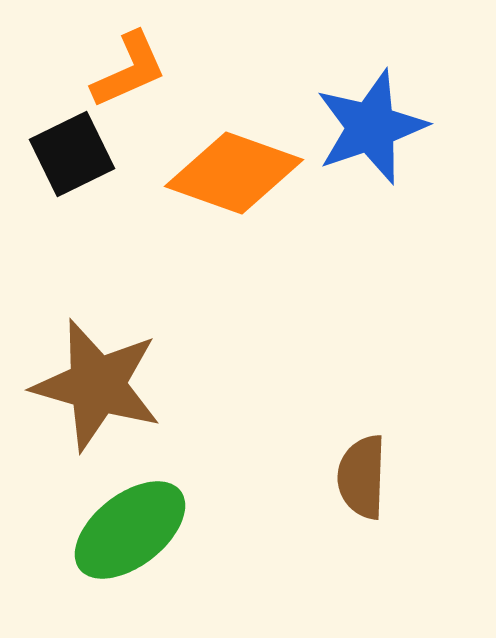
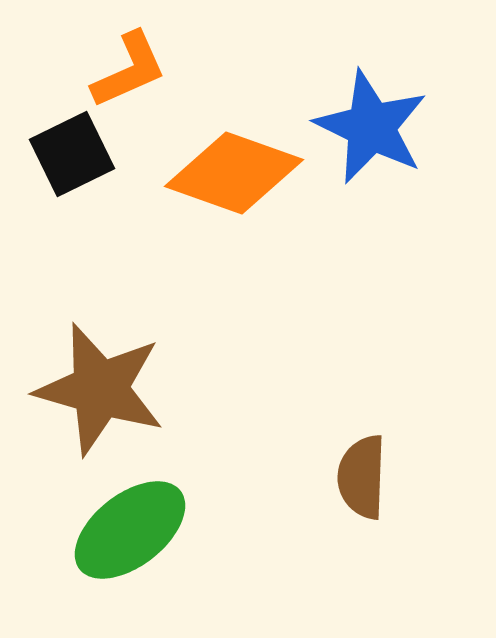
blue star: rotated 27 degrees counterclockwise
brown star: moved 3 px right, 4 px down
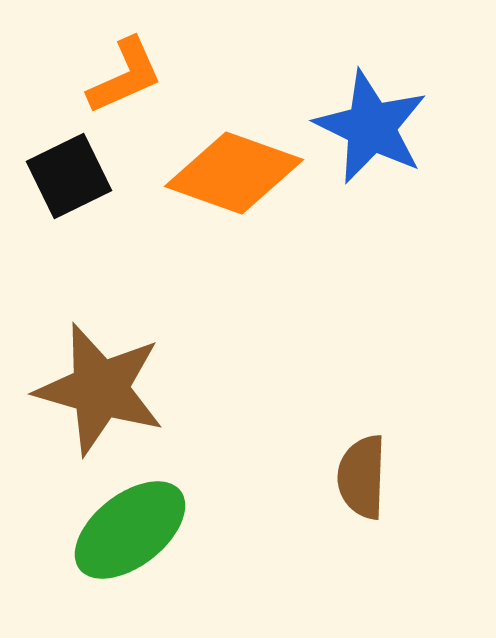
orange L-shape: moved 4 px left, 6 px down
black square: moved 3 px left, 22 px down
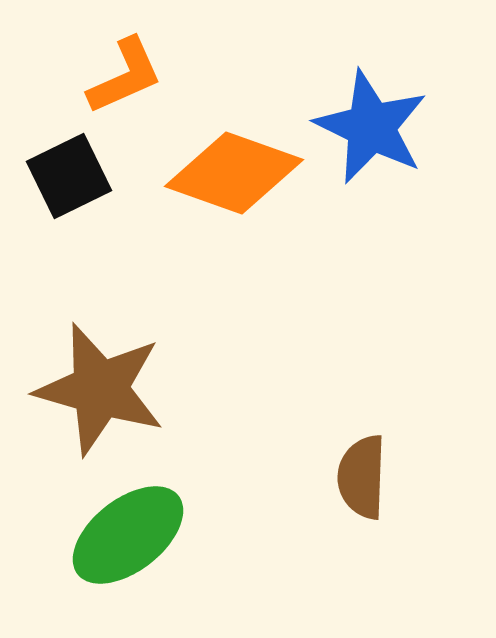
green ellipse: moved 2 px left, 5 px down
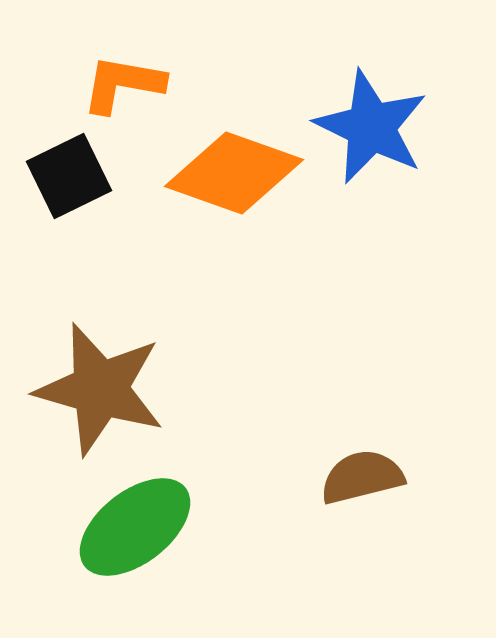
orange L-shape: moved 2 px left, 8 px down; rotated 146 degrees counterclockwise
brown semicircle: rotated 74 degrees clockwise
green ellipse: moved 7 px right, 8 px up
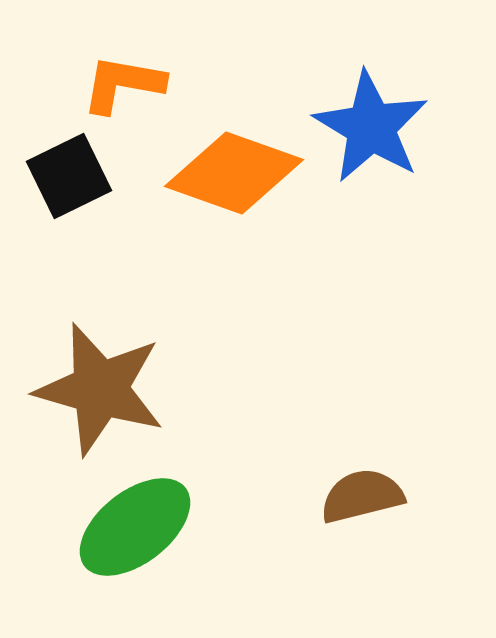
blue star: rotated 5 degrees clockwise
brown semicircle: moved 19 px down
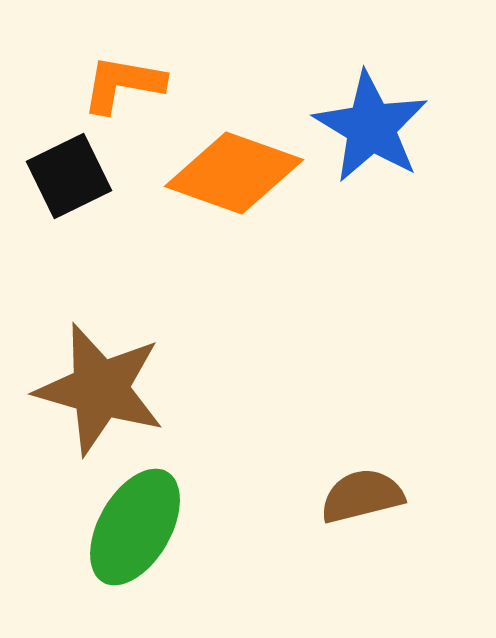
green ellipse: rotated 22 degrees counterclockwise
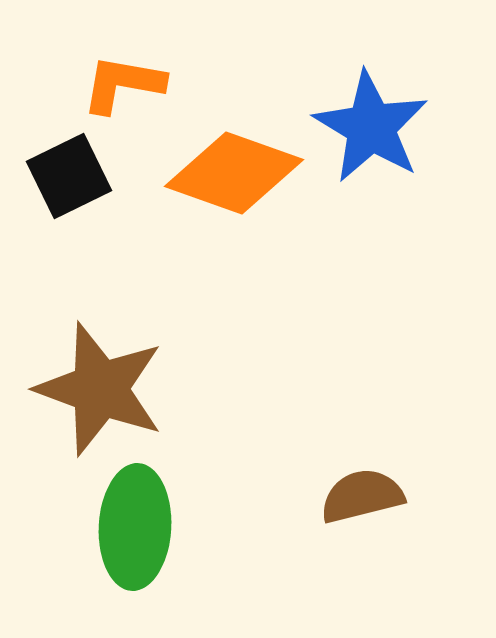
brown star: rotated 4 degrees clockwise
green ellipse: rotated 27 degrees counterclockwise
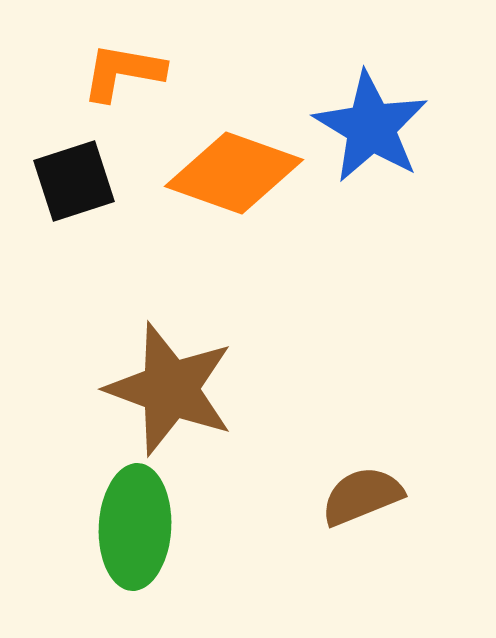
orange L-shape: moved 12 px up
black square: moved 5 px right, 5 px down; rotated 8 degrees clockwise
brown star: moved 70 px right
brown semicircle: rotated 8 degrees counterclockwise
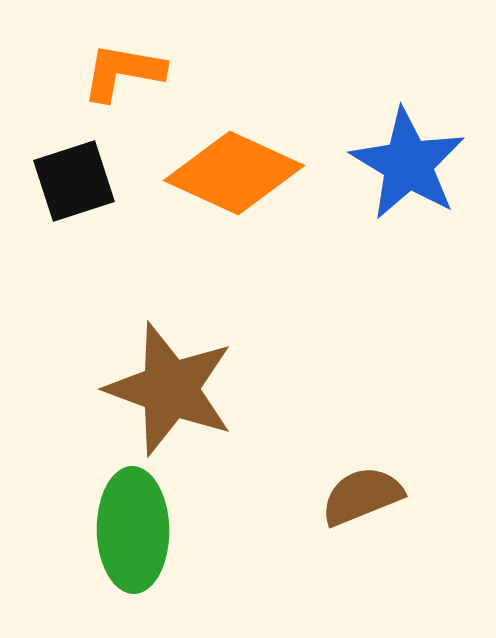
blue star: moved 37 px right, 37 px down
orange diamond: rotated 5 degrees clockwise
green ellipse: moved 2 px left, 3 px down; rotated 4 degrees counterclockwise
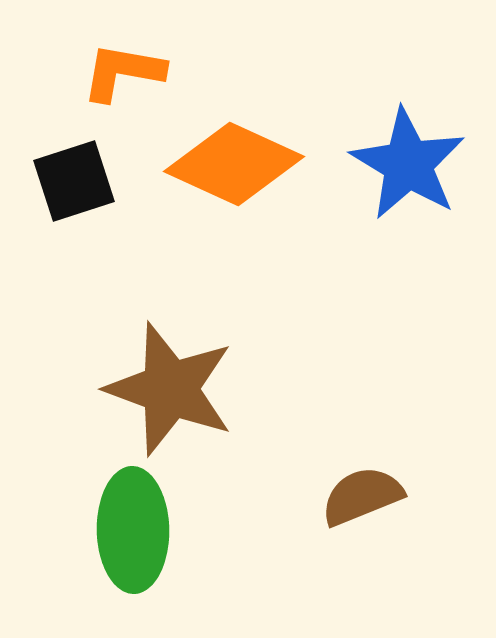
orange diamond: moved 9 px up
